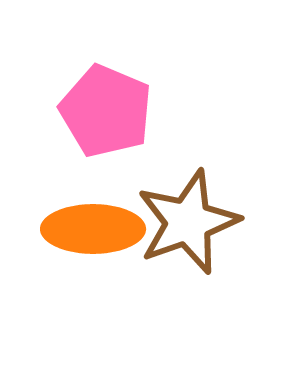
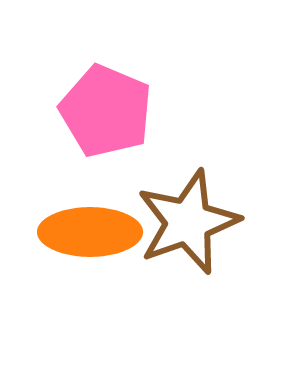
orange ellipse: moved 3 px left, 3 px down
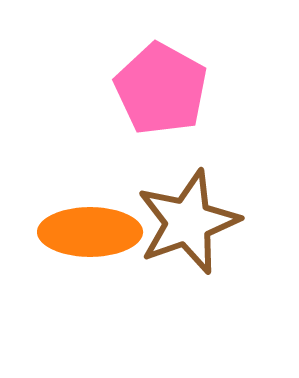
pink pentagon: moved 55 px right, 22 px up; rotated 6 degrees clockwise
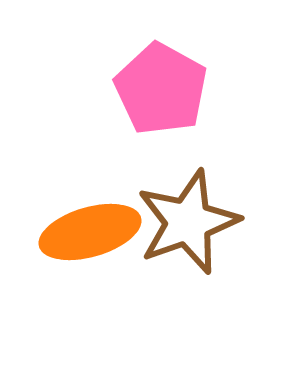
orange ellipse: rotated 16 degrees counterclockwise
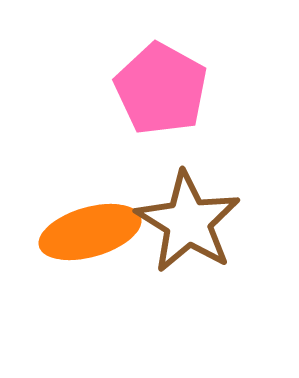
brown star: rotated 20 degrees counterclockwise
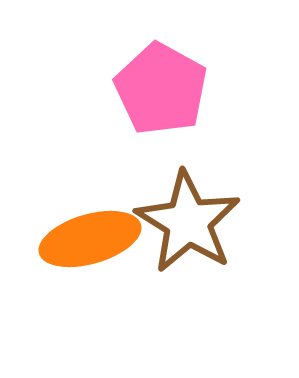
orange ellipse: moved 7 px down
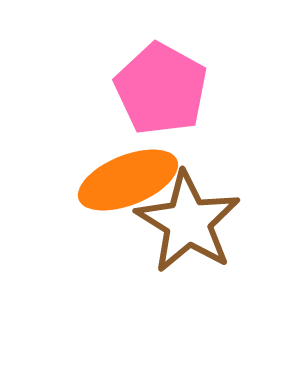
orange ellipse: moved 38 px right, 59 px up; rotated 6 degrees counterclockwise
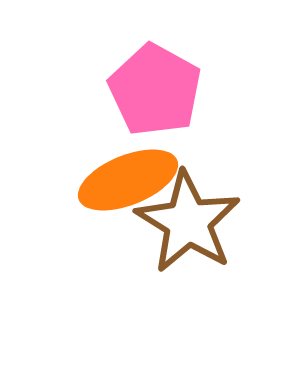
pink pentagon: moved 6 px left, 1 px down
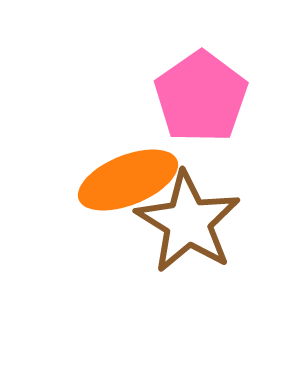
pink pentagon: moved 46 px right, 7 px down; rotated 8 degrees clockwise
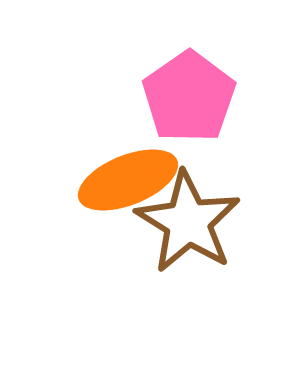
pink pentagon: moved 12 px left
